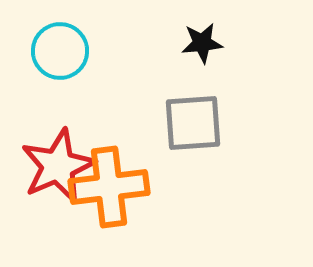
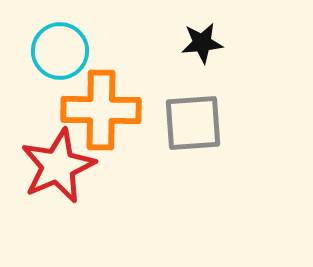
orange cross: moved 8 px left, 77 px up; rotated 8 degrees clockwise
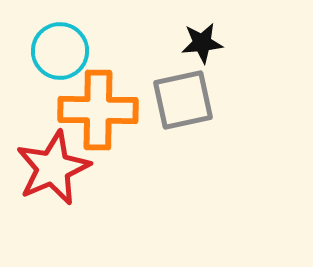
orange cross: moved 3 px left
gray square: moved 10 px left, 23 px up; rotated 8 degrees counterclockwise
red star: moved 5 px left, 2 px down
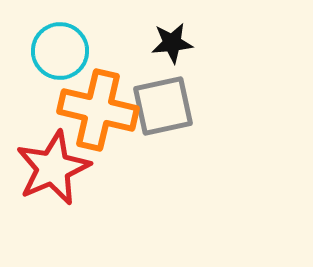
black star: moved 30 px left
gray square: moved 20 px left, 6 px down
orange cross: rotated 12 degrees clockwise
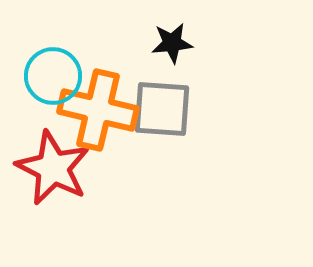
cyan circle: moved 7 px left, 25 px down
gray square: moved 1 px left, 3 px down; rotated 16 degrees clockwise
red star: rotated 22 degrees counterclockwise
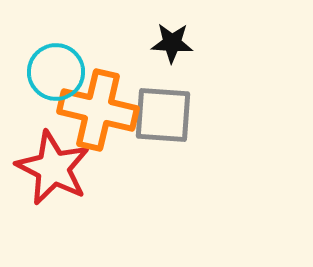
black star: rotated 9 degrees clockwise
cyan circle: moved 3 px right, 4 px up
gray square: moved 1 px right, 6 px down
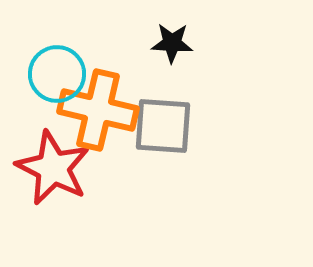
cyan circle: moved 1 px right, 2 px down
gray square: moved 11 px down
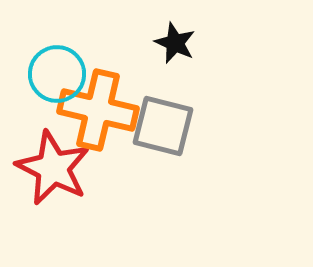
black star: moved 3 px right; rotated 21 degrees clockwise
gray square: rotated 10 degrees clockwise
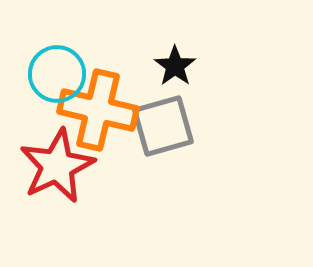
black star: moved 23 px down; rotated 12 degrees clockwise
gray square: rotated 30 degrees counterclockwise
red star: moved 4 px right, 2 px up; rotated 20 degrees clockwise
